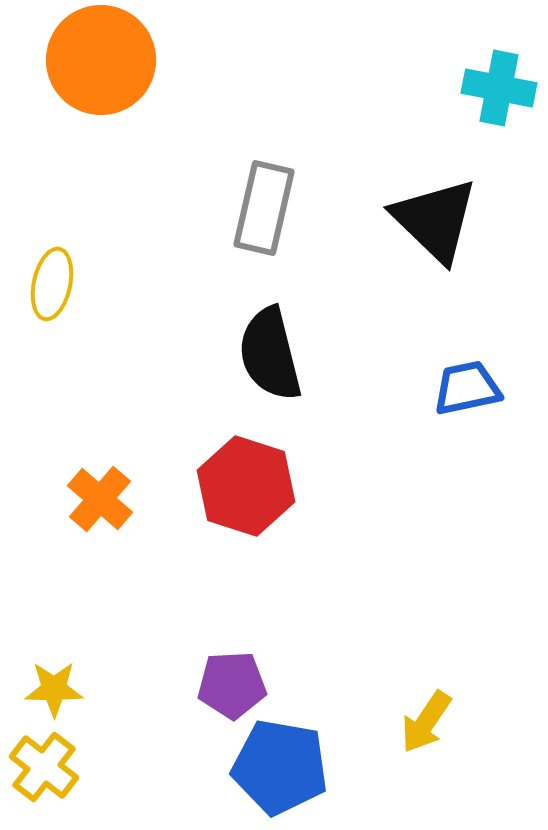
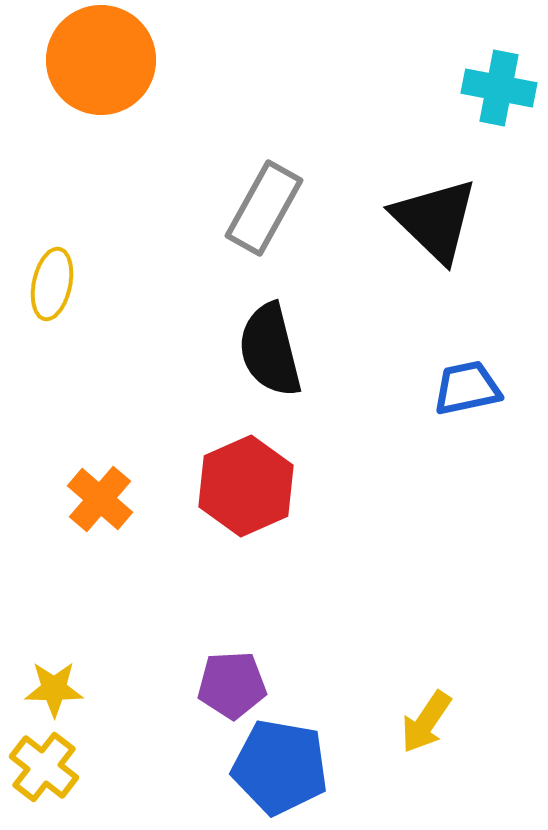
gray rectangle: rotated 16 degrees clockwise
black semicircle: moved 4 px up
red hexagon: rotated 18 degrees clockwise
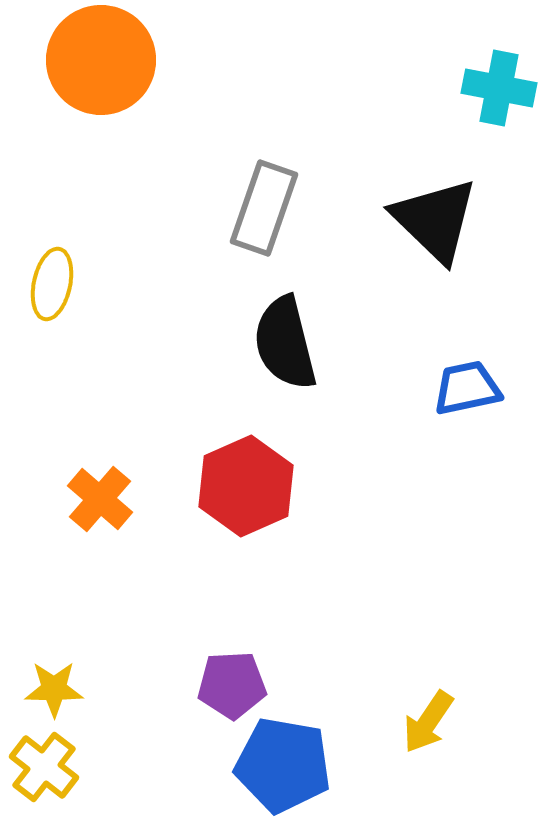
gray rectangle: rotated 10 degrees counterclockwise
black semicircle: moved 15 px right, 7 px up
yellow arrow: moved 2 px right
blue pentagon: moved 3 px right, 2 px up
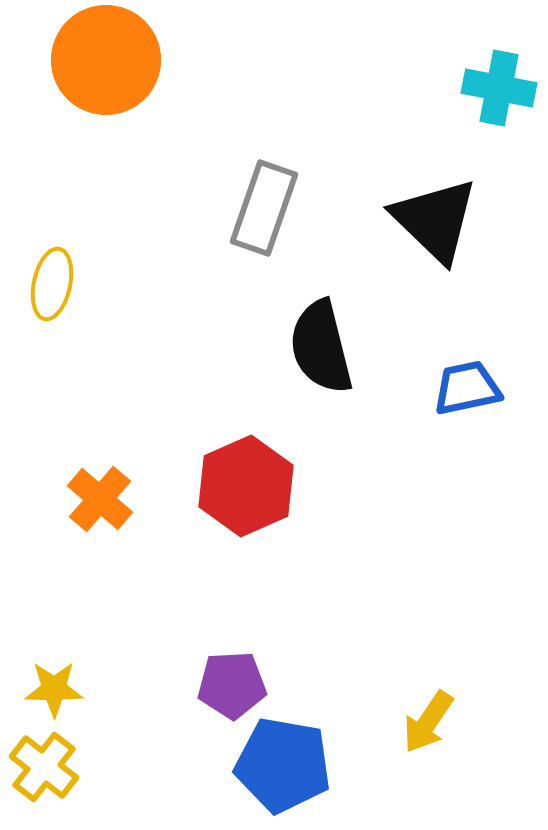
orange circle: moved 5 px right
black semicircle: moved 36 px right, 4 px down
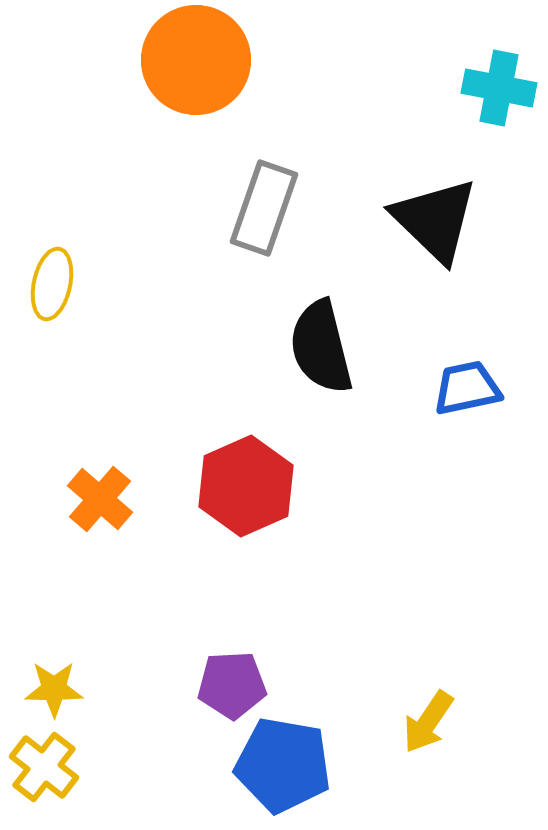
orange circle: moved 90 px right
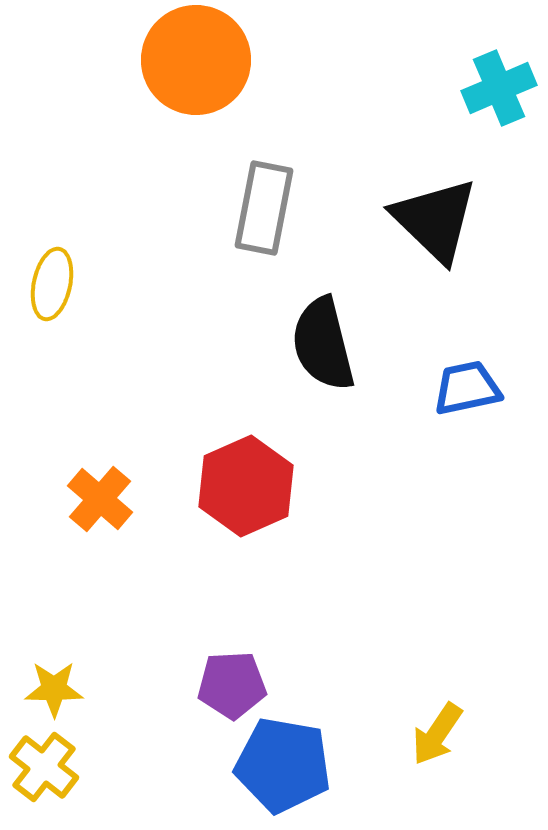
cyan cross: rotated 34 degrees counterclockwise
gray rectangle: rotated 8 degrees counterclockwise
black semicircle: moved 2 px right, 3 px up
yellow arrow: moved 9 px right, 12 px down
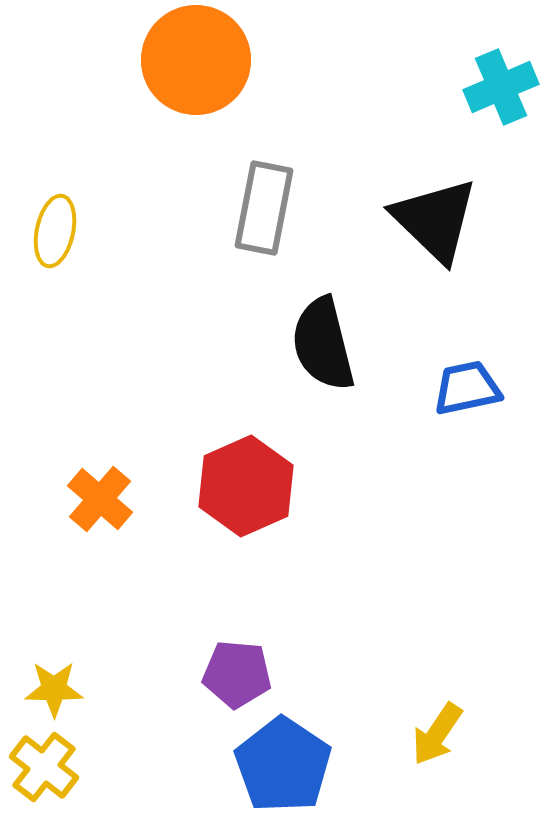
cyan cross: moved 2 px right, 1 px up
yellow ellipse: moved 3 px right, 53 px up
purple pentagon: moved 5 px right, 11 px up; rotated 8 degrees clockwise
blue pentagon: rotated 24 degrees clockwise
